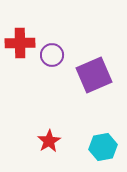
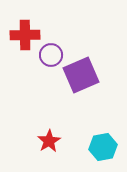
red cross: moved 5 px right, 8 px up
purple circle: moved 1 px left
purple square: moved 13 px left
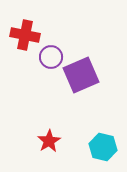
red cross: rotated 12 degrees clockwise
purple circle: moved 2 px down
cyan hexagon: rotated 24 degrees clockwise
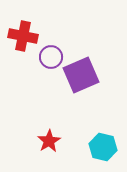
red cross: moved 2 px left, 1 px down
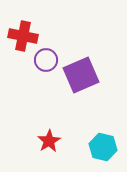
purple circle: moved 5 px left, 3 px down
